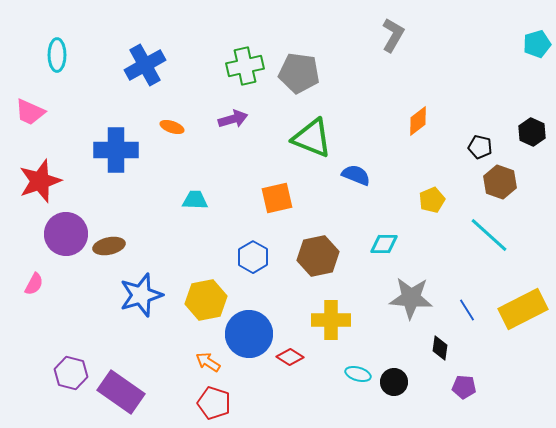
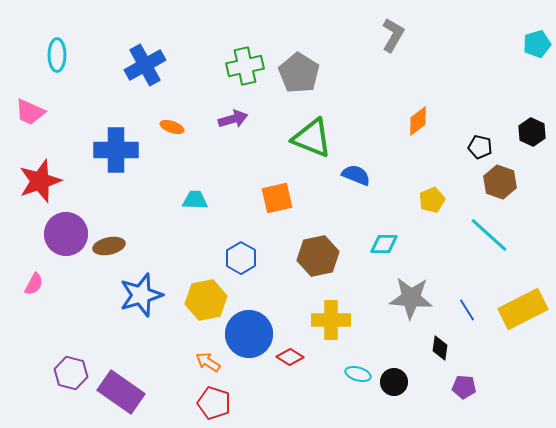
gray pentagon at (299, 73): rotated 24 degrees clockwise
blue hexagon at (253, 257): moved 12 px left, 1 px down
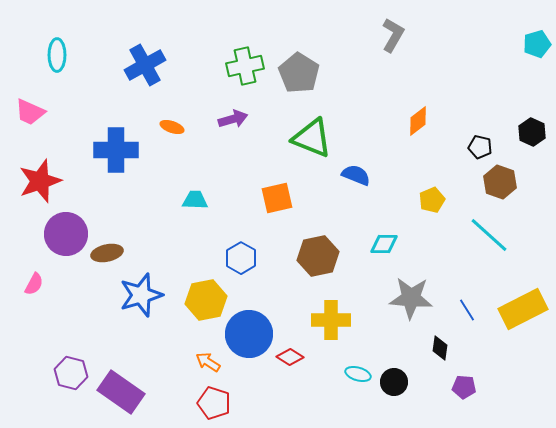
brown ellipse at (109, 246): moved 2 px left, 7 px down
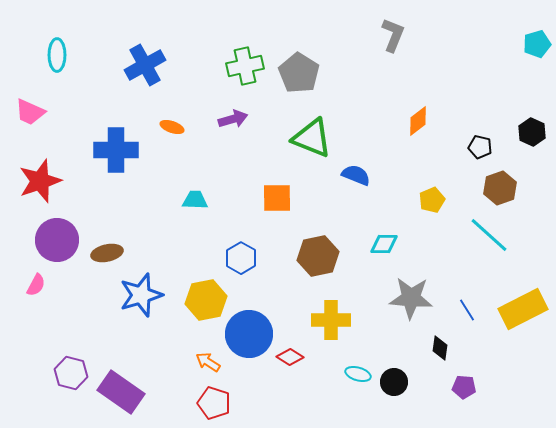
gray L-shape at (393, 35): rotated 8 degrees counterclockwise
brown hexagon at (500, 182): moved 6 px down; rotated 20 degrees clockwise
orange square at (277, 198): rotated 12 degrees clockwise
purple circle at (66, 234): moved 9 px left, 6 px down
pink semicircle at (34, 284): moved 2 px right, 1 px down
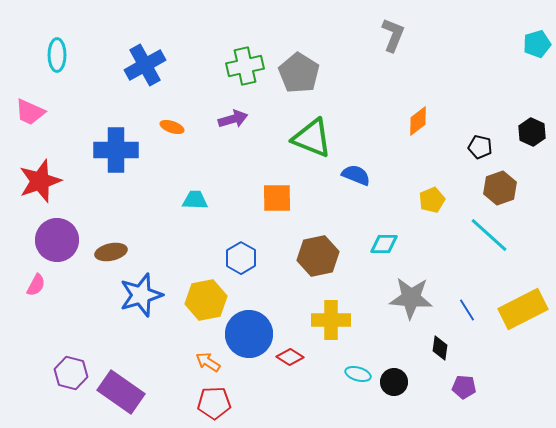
brown ellipse at (107, 253): moved 4 px right, 1 px up
red pentagon at (214, 403): rotated 20 degrees counterclockwise
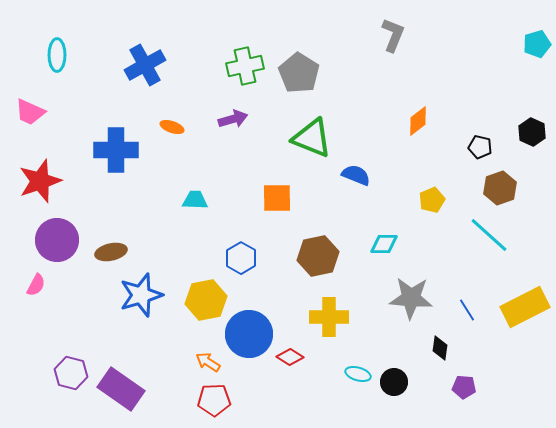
yellow rectangle at (523, 309): moved 2 px right, 2 px up
yellow cross at (331, 320): moved 2 px left, 3 px up
purple rectangle at (121, 392): moved 3 px up
red pentagon at (214, 403): moved 3 px up
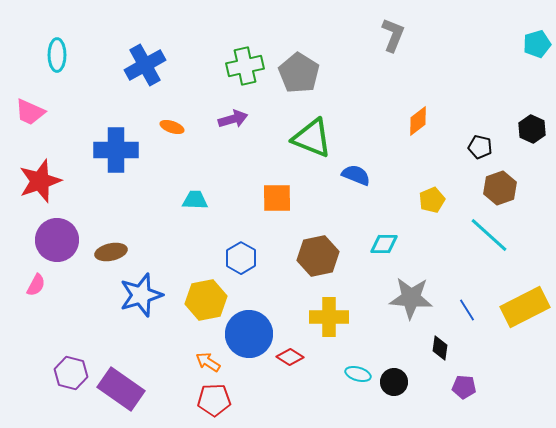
black hexagon at (532, 132): moved 3 px up
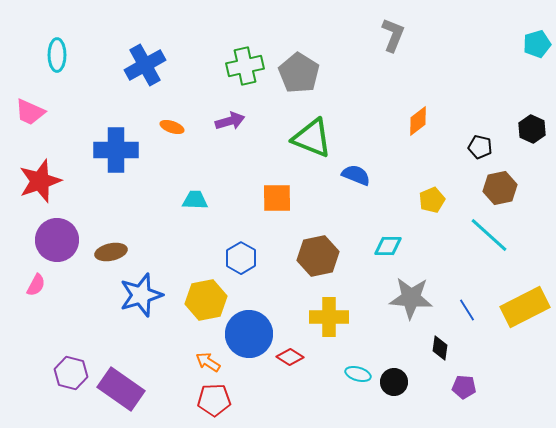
purple arrow at (233, 119): moved 3 px left, 2 px down
brown hexagon at (500, 188): rotated 8 degrees clockwise
cyan diamond at (384, 244): moved 4 px right, 2 px down
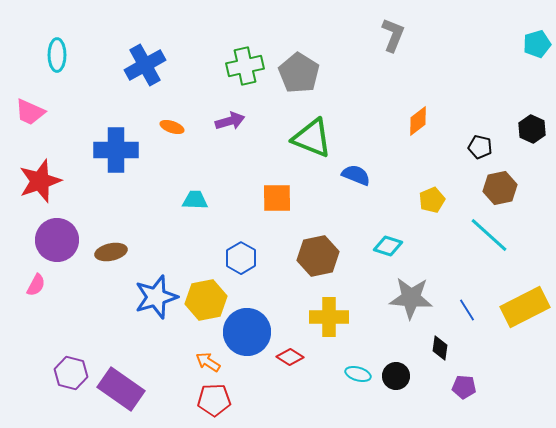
cyan diamond at (388, 246): rotated 16 degrees clockwise
blue star at (141, 295): moved 15 px right, 2 px down
blue circle at (249, 334): moved 2 px left, 2 px up
black circle at (394, 382): moved 2 px right, 6 px up
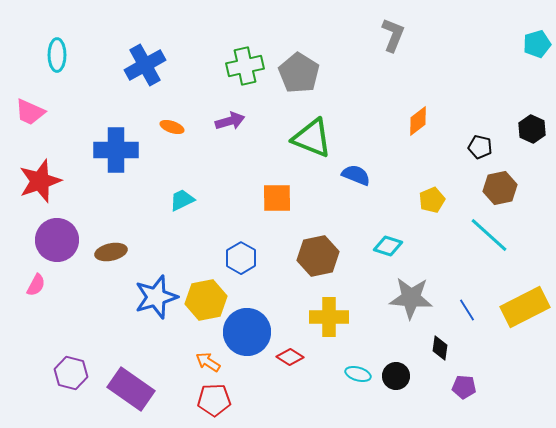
cyan trapezoid at (195, 200): moved 13 px left; rotated 28 degrees counterclockwise
purple rectangle at (121, 389): moved 10 px right
